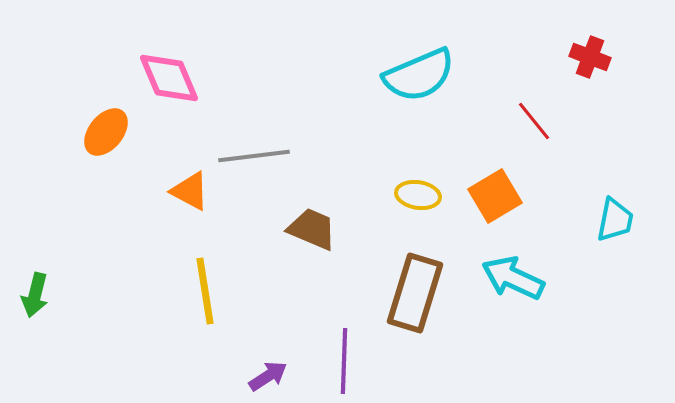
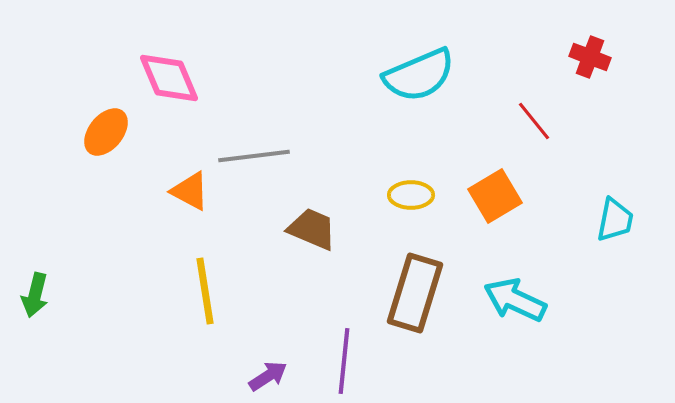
yellow ellipse: moved 7 px left; rotated 9 degrees counterclockwise
cyan arrow: moved 2 px right, 22 px down
purple line: rotated 4 degrees clockwise
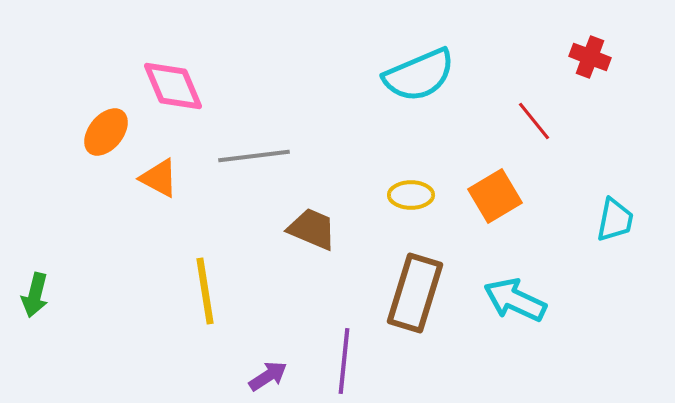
pink diamond: moved 4 px right, 8 px down
orange triangle: moved 31 px left, 13 px up
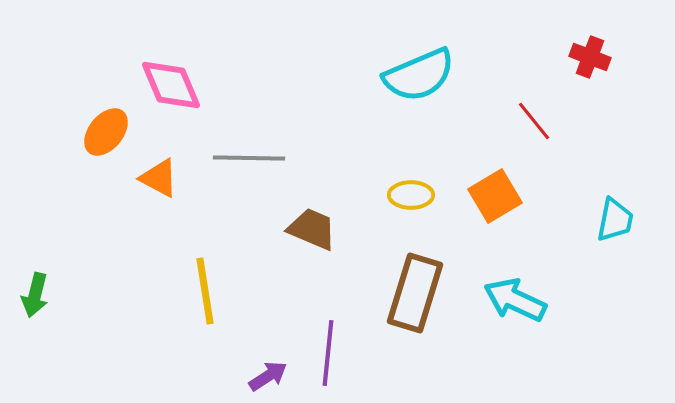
pink diamond: moved 2 px left, 1 px up
gray line: moved 5 px left, 2 px down; rotated 8 degrees clockwise
purple line: moved 16 px left, 8 px up
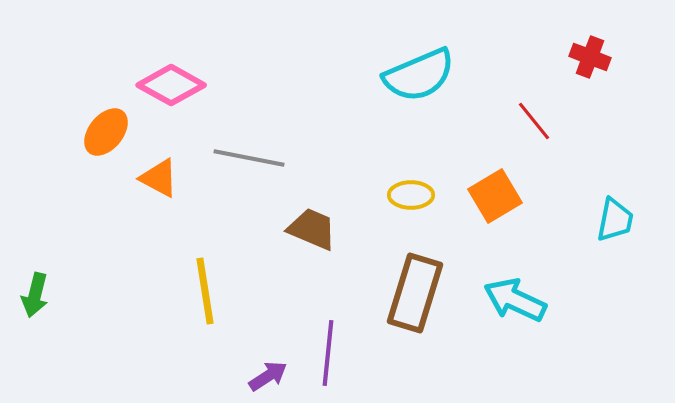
pink diamond: rotated 38 degrees counterclockwise
gray line: rotated 10 degrees clockwise
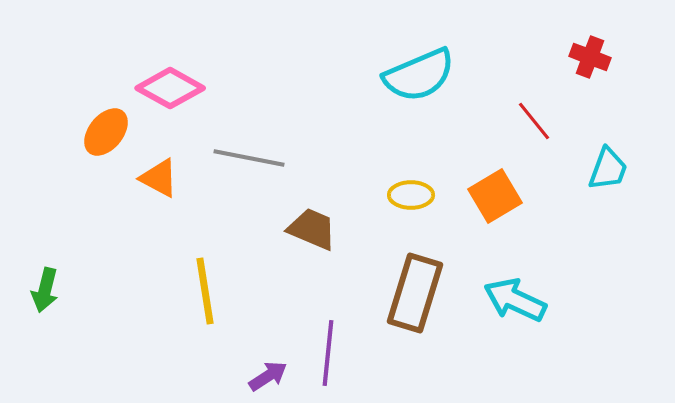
pink diamond: moved 1 px left, 3 px down
cyan trapezoid: moved 7 px left, 51 px up; rotated 9 degrees clockwise
green arrow: moved 10 px right, 5 px up
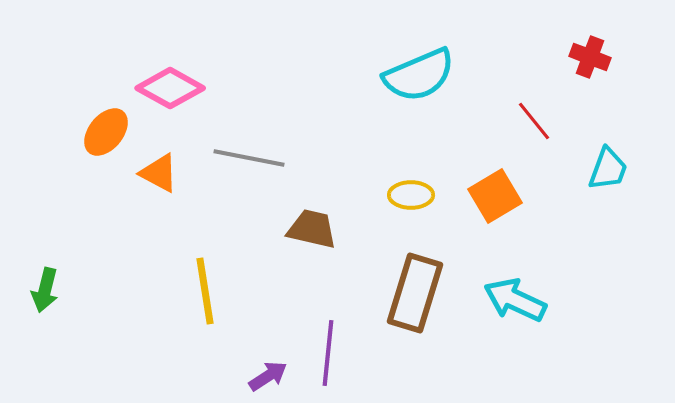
orange triangle: moved 5 px up
brown trapezoid: rotated 10 degrees counterclockwise
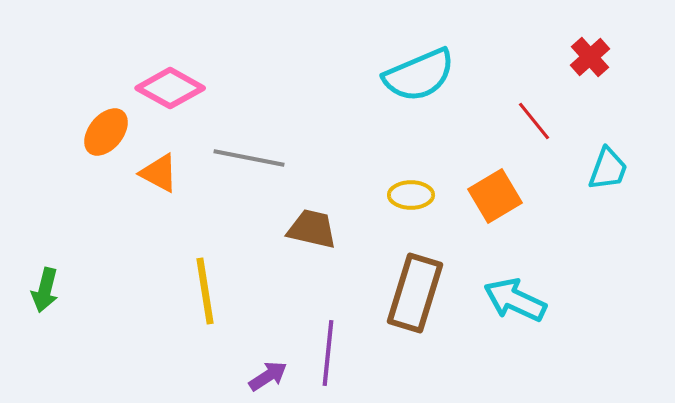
red cross: rotated 27 degrees clockwise
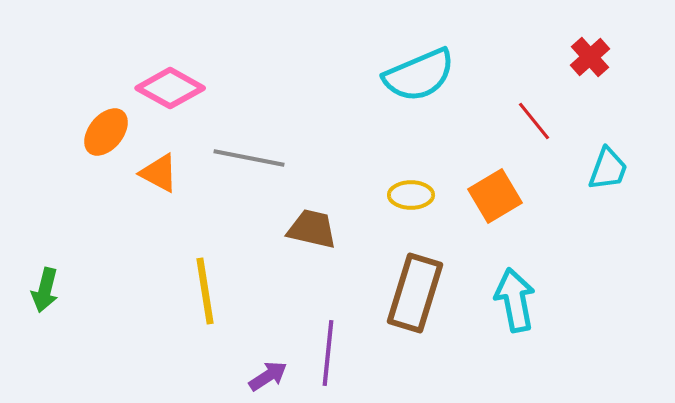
cyan arrow: rotated 54 degrees clockwise
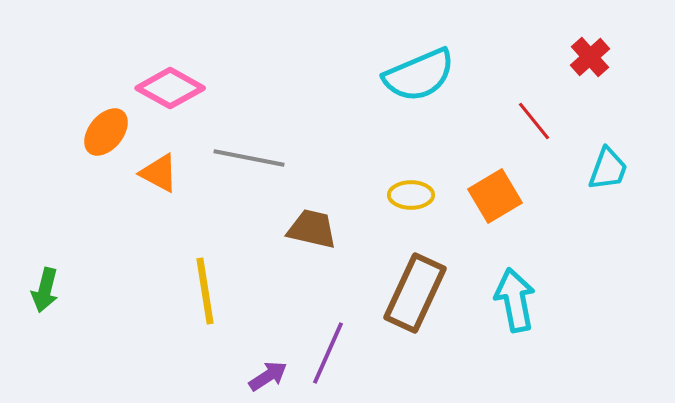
brown rectangle: rotated 8 degrees clockwise
purple line: rotated 18 degrees clockwise
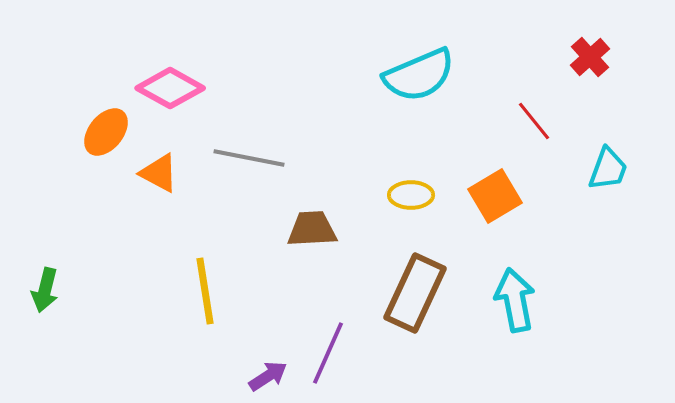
brown trapezoid: rotated 16 degrees counterclockwise
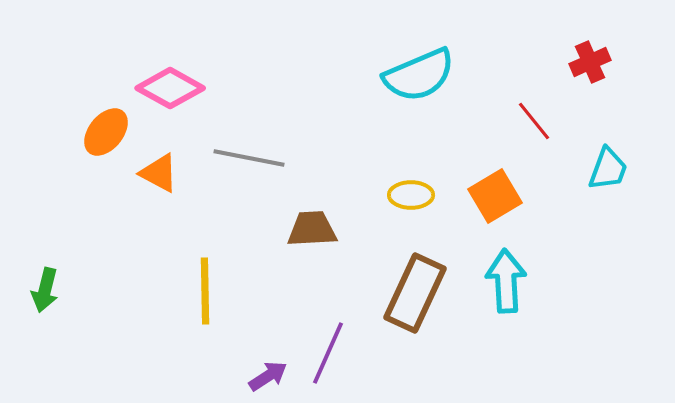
red cross: moved 5 px down; rotated 18 degrees clockwise
yellow line: rotated 8 degrees clockwise
cyan arrow: moved 9 px left, 19 px up; rotated 8 degrees clockwise
